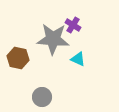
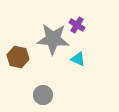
purple cross: moved 4 px right
brown hexagon: moved 1 px up
gray circle: moved 1 px right, 2 px up
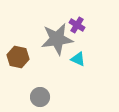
gray star: moved 4 px right; rotated 12 degrees counterclockwise
gray circle: moved 3 px left, 2 px down
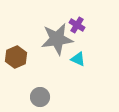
brown hexagon: moved 2 px left; rotated 25 degrees clockwise
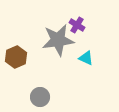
gray star: moved 1 px right, 1 px down
cyan triangle: moved 8 px right, 1 px up
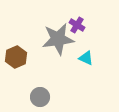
gray star: moved 1 px up
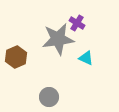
purple cross: moved 2 px up
gray circle: moved 9 px right
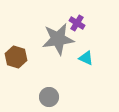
brown hexagon: rotated 20 degrees counterclockwise
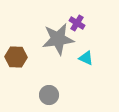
brown hexagon: rotated 15 degrees counterclockwise
gray circle: moved 2 px up
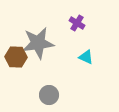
gray star: moved 20 px left, 4 px down
cyan triangle: moved 1 px up
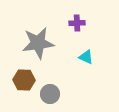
purple cross: rotated 35 degrees counterclockwise
brown hexagon: moved 8 px right, 23 px down
gray circle: moved 1 px right, 1 px up
